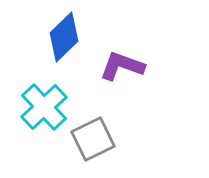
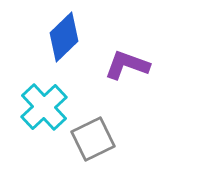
purple L-shape: moved 5 px right, 1 px up
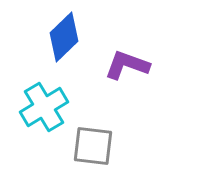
cyan cross: rotated 12 degrees clockwise
gray square: moved 7 px down; rotated 33 degrees clockwise
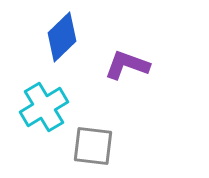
blue diamond: moved 2 px left
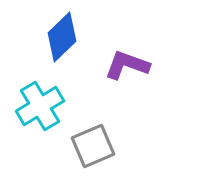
cyan cross: moved 4 px left, 1 px up
gray square: rotated 30 degrees counterclockwise
